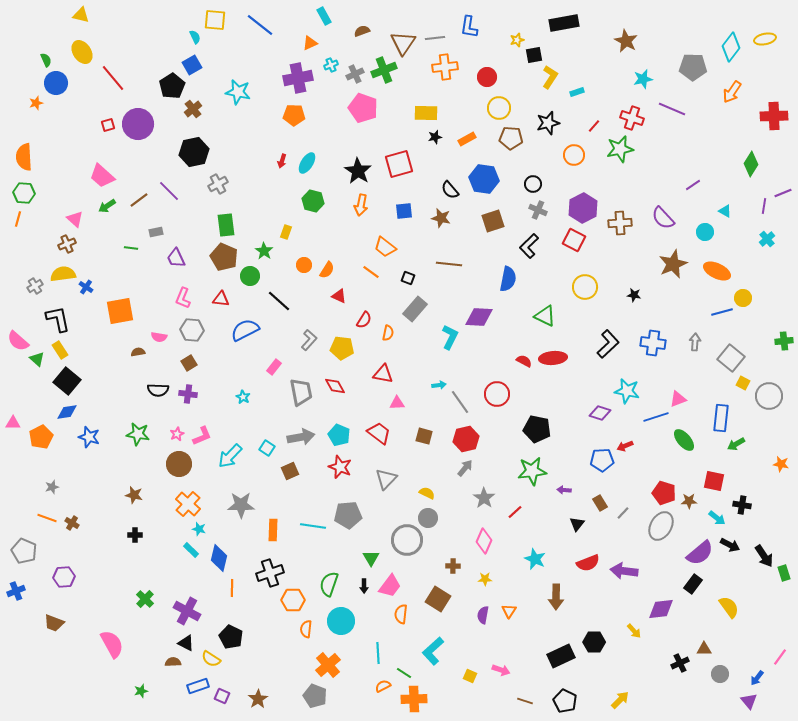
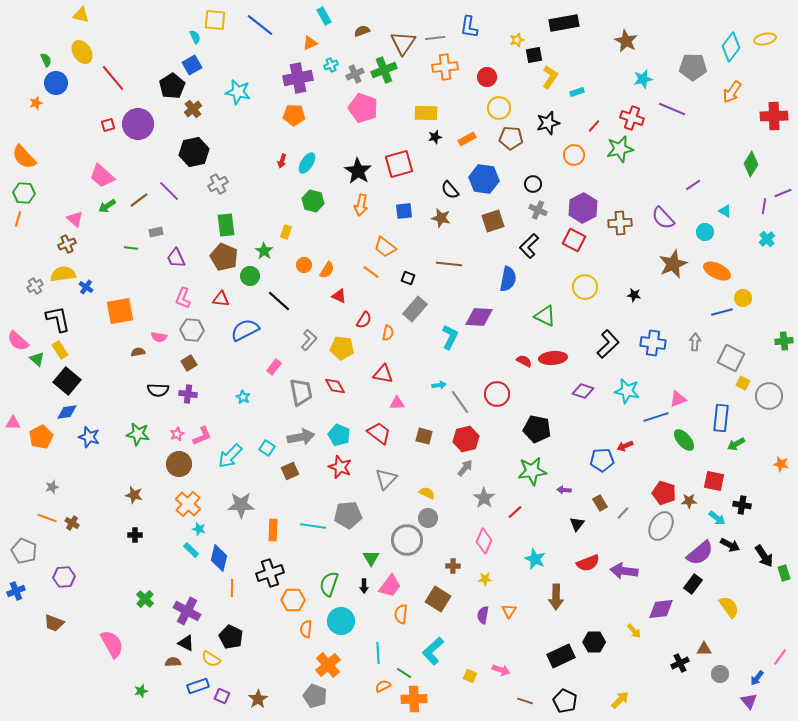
orange semicircle at (24, 157): rotated 40 degrees counterclockwise
gray square at (731, 358): rotated 12 degrees counterclockwise
purple diamond at (600, 413): moved 17 px left, 22 px up
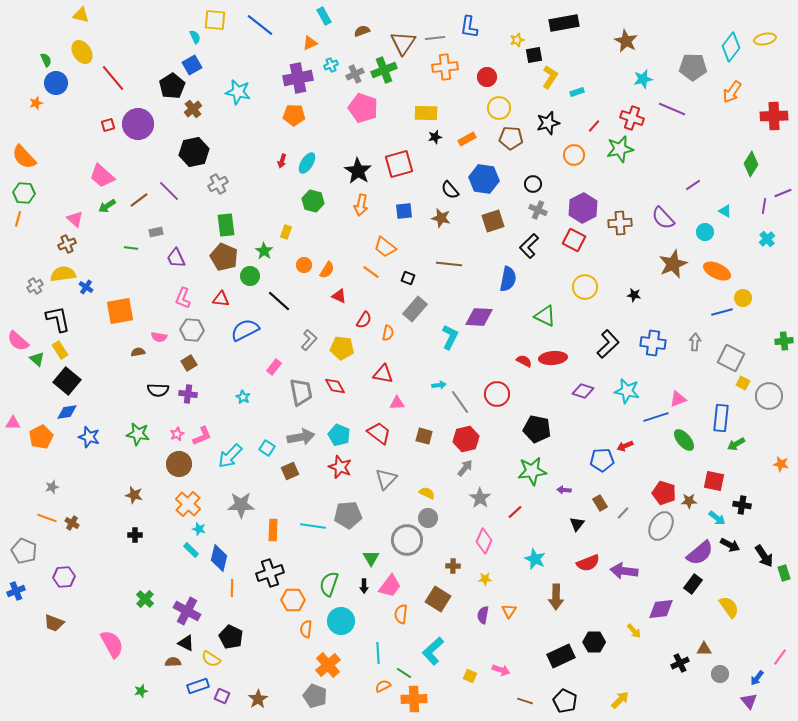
gray star at (484, 498): moved 4 px left
